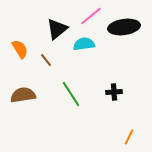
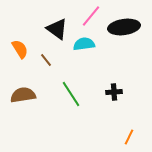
pink line: rotated 10 degrees counterclockwise
black triangle: rotated 45 degrees counterclockwise
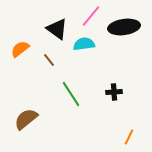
orange semicircle: rotated 96 degrees counterclockwise
brown line: moved 3 px right
brown semicircle: moved 3 px right, 24 px down; rotated 30 degrees counterclockwise
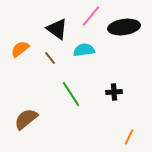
cyan semicircle: moved 6 px down
brown line: moved 1 px right, 2 px up
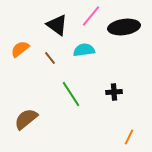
black triangle: moved 4 px up
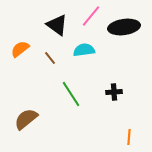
orange line: rotated 21 degrees counterclockwise
